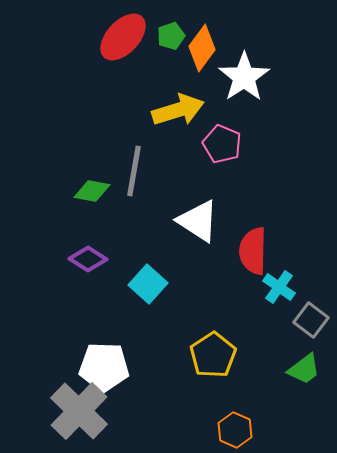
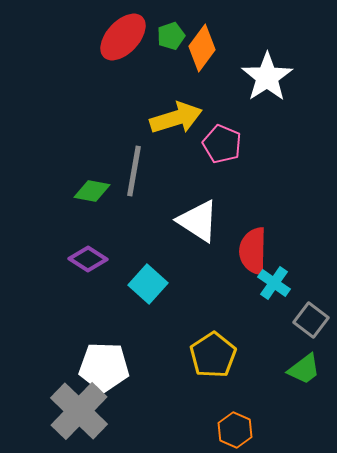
white star: moved 23 px right
yellow arrow: moved 2 px left, 8 px down
cyan cross: moved 5 px left, 4 px up
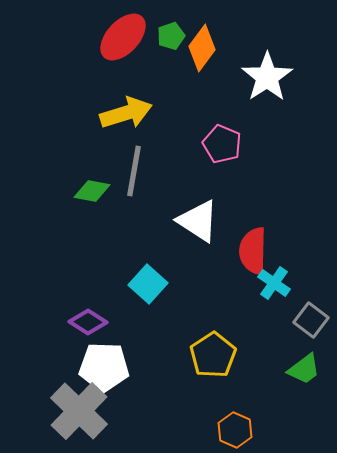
yellow arrow: moved 50 px left, 5 px up
purple diamond: moved 63 px down
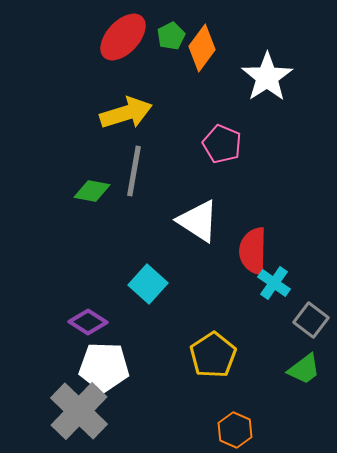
green pentagon: rotated 8 degrees counterclockwise
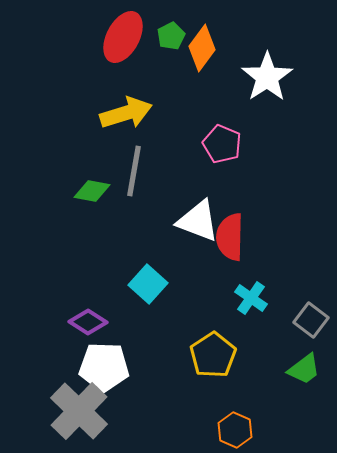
red ellipse: rotated 15 degrees counterclockwise
white triangle: rotated 12 degrees counterclockwise
red semicircle: moved 23 px left, 14 px up
cyan cross: moved 23 px left, 15 px down
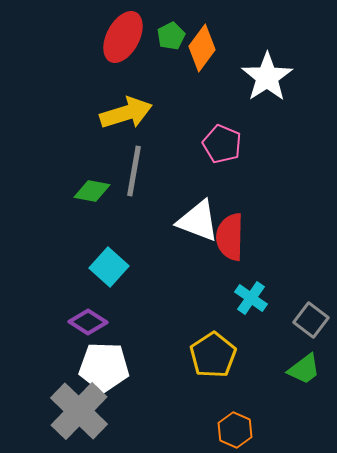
cyan square: moved 39 px left, 17 px up
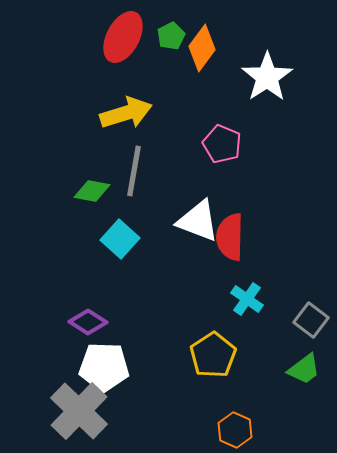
cyan square: moved 11 px right, 28 px up
cyan cross: moved 4 px left, 1 px down
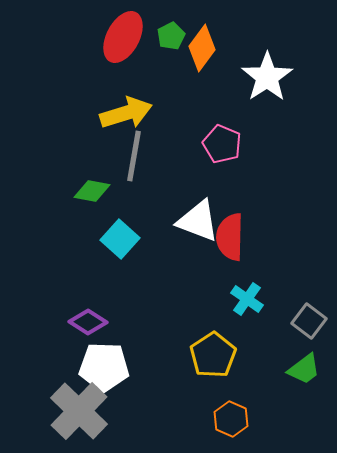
gray line: moved 15 px up
gray square: moved 2 px left, 1 px down
orange hexagon: moved 4 px left, 11 px up
